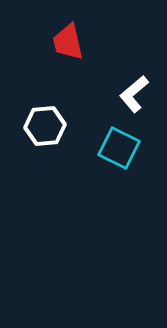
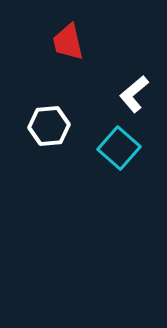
white hexagon: moved 4 px right
cyan square: rotated 15 degrees clockwise
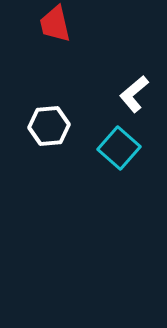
red trapezoid: moved 13 px left, 18 px up
